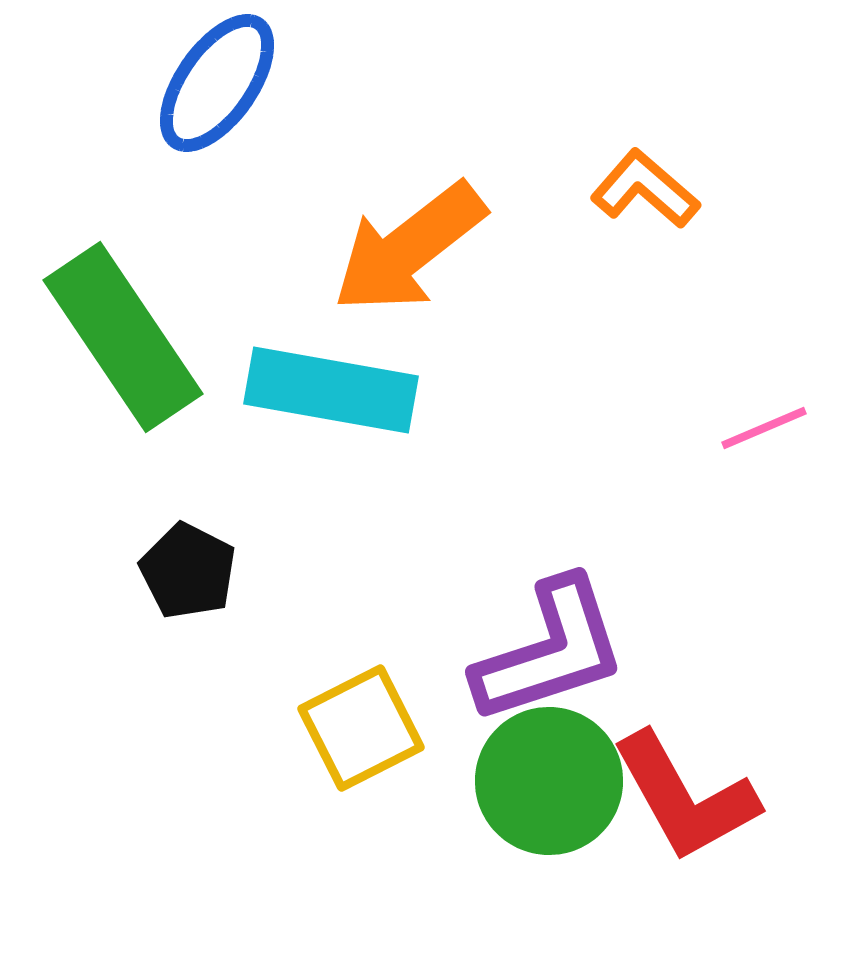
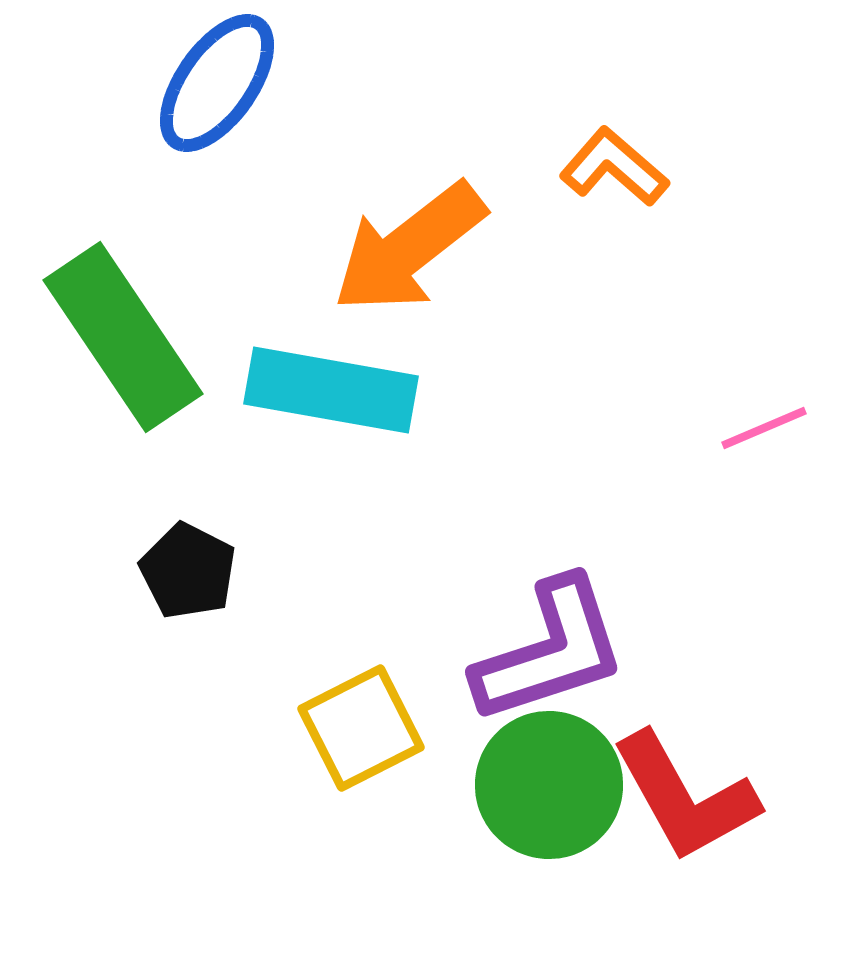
orange L-shape: moved 31 px left, 22 px up
green circle: moved 4 px down
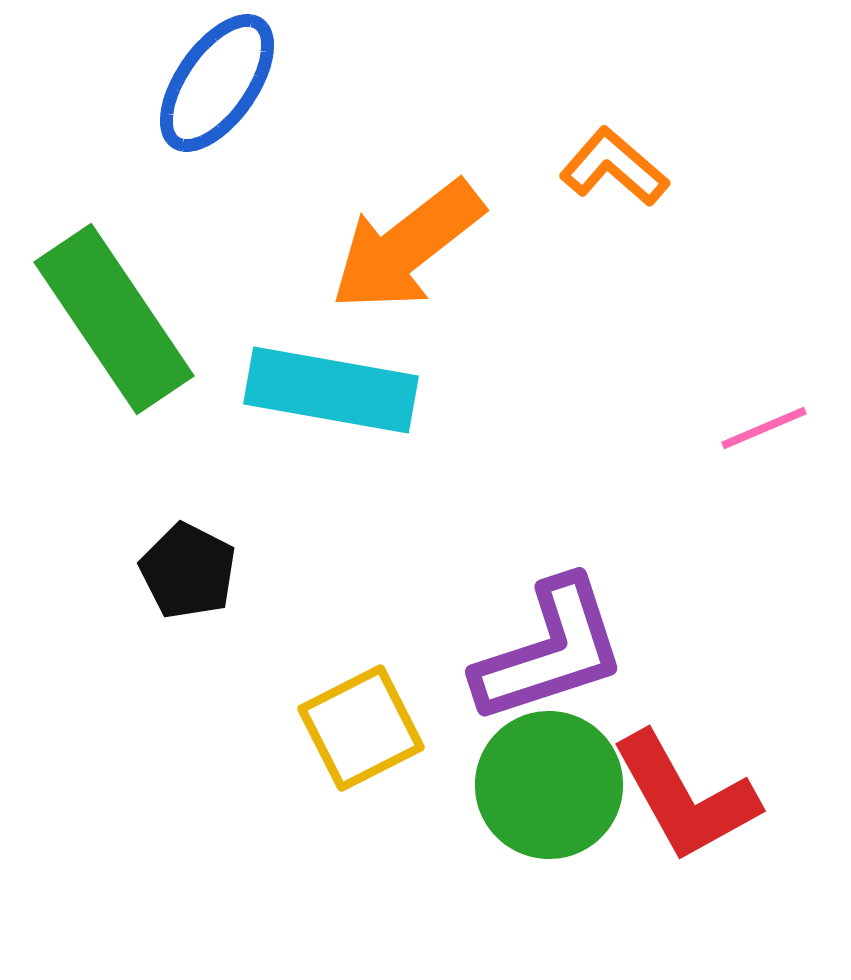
orange arrow: moved 2 px left, 2 px up
green rectangle: moved 9 px left, 18 px up
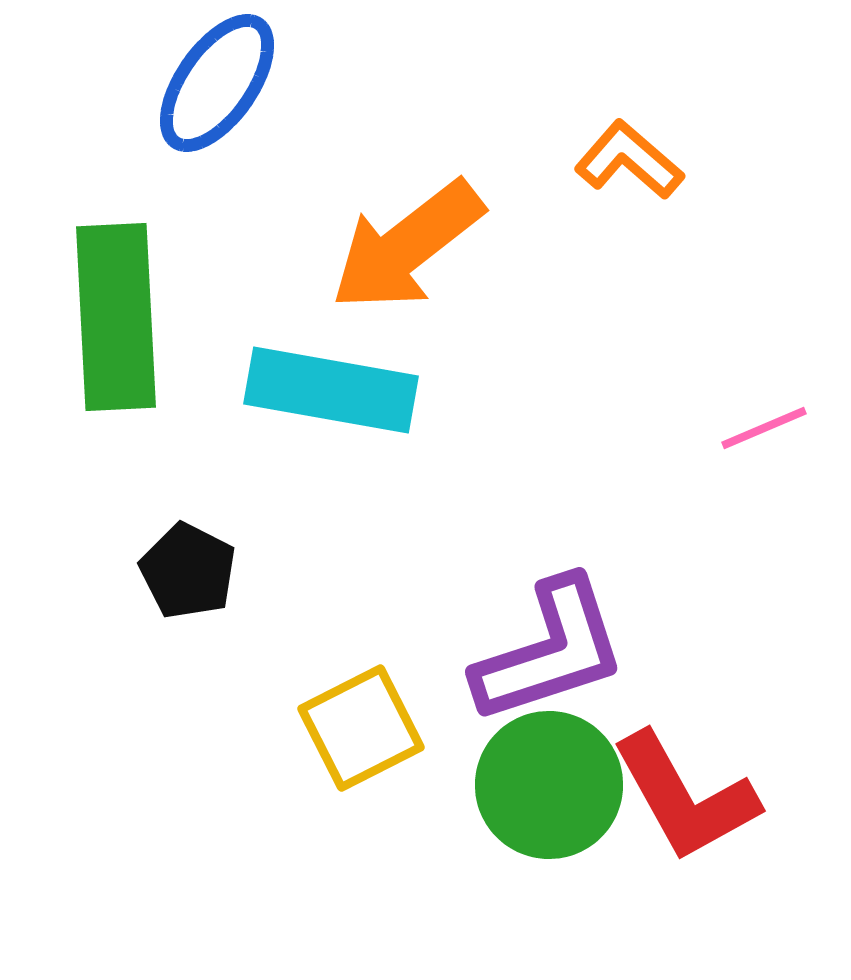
orange L-shape: moved 15 px right, 7 px up
green rectangle: moved 2 px right, 2 px up; rotated 31 degrees clockwise
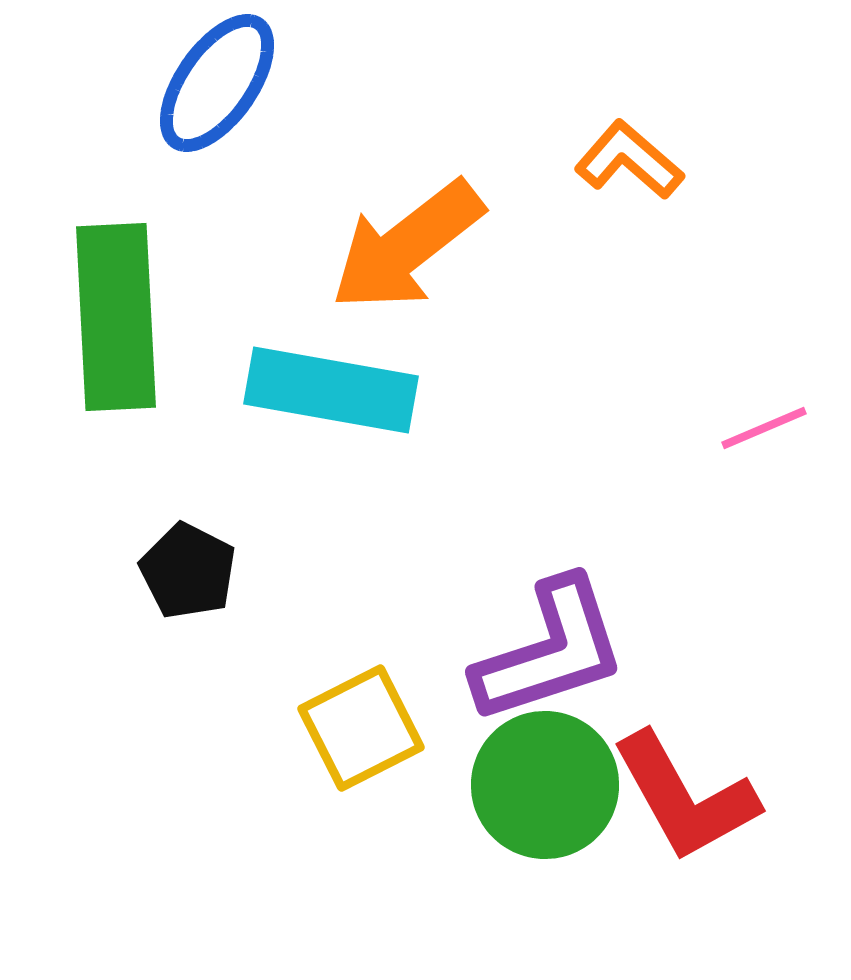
green circle: moved 4 px left
